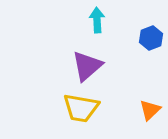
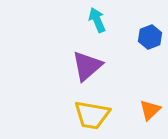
cyan arrow: rotated 20 degrees counterclockwise
blue hexagon: moved 1 px left, 1 px up
yellow trapezoid: moved 11 px right, 7 px down
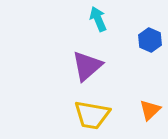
cyan arrow: moved 1 px right, 1 px up
blue hexagon: moved 3 px down; rotated 15 degrees counterclockwise
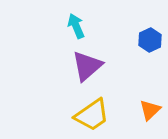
cyan arrow: moved 22 px left, 7 px down
blue hexagon: rotated 10 degrees clockwise
yellow trapezoid: rotated 45 degrees counterclockwise
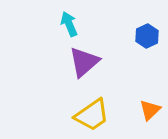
cyan arrow: moved 7 px left, 2 px up
blue hexagon: moved 3 px left, 4 px up
purple triangle: moved 3 px left, 4 px up
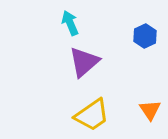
cyan arrow: moved 1 px right, 1 px up
blue hexagon: moved 2 px left
orange triangle: rotated 20 degrees counterclockwise
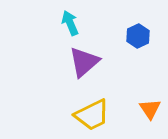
blue hexagon: moved 7 px left
orange triangle: moved 1 px up
yellow trapezoid: rotated 9 degrees clockwise
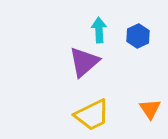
cyan arrow: moved 29 px right, 7 px down; rotated 20 degrees clockwise
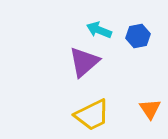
cyan arrow: rotated 65 degrees counterclockwise
blue hexagon: rotated 15 degrees clockwise
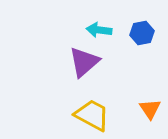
cyan arrow: rotated 15 degrees counterclockwise
blue hexagon: moved 4 px right, 3 px up
yellow trapezoid: rotated 126 degrees counterclockwise
